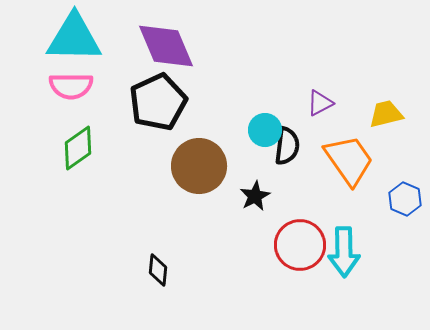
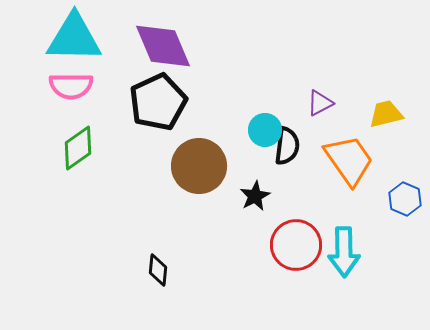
purple diamond: moved 3 px left
red circle: moved 4 px left
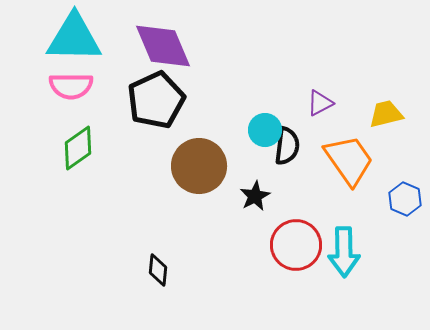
black pentagon: moved 2 px left, 2 px up
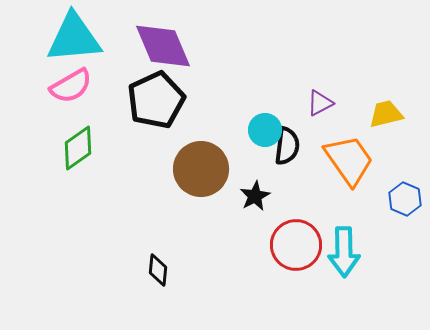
cyan triangle: rotated 6 degrees counterclockwise
pink semicircle: rotated 30 degrees counterclockwise
brown circle: moved 2 px right, 3 px down
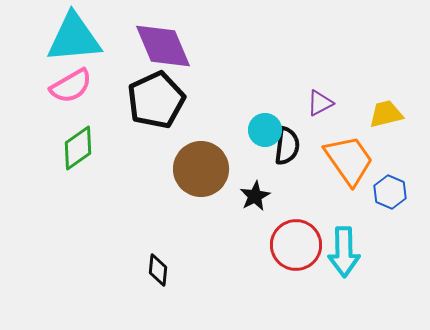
blue hexagon: moved 15 px left, 7 px up
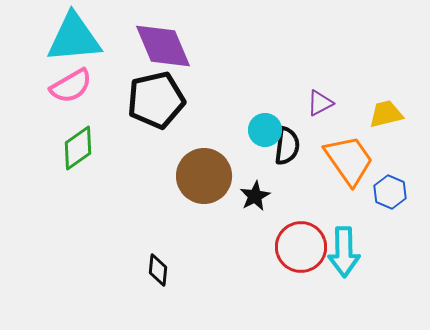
black pentagon: rotated 12 degrees clockwise
brown circle: moved 3 px right, 7 px down
red circle: moved 5 px right, 2 px down
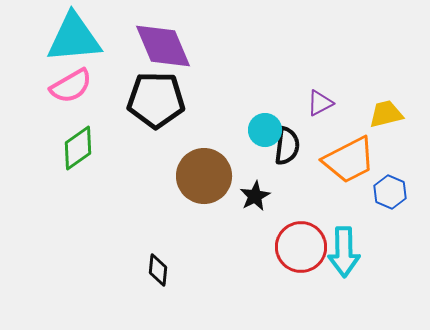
black pentagon: rotated 14 degrees clockwise
orange trapezoid: rotated 98 degrees clockwise
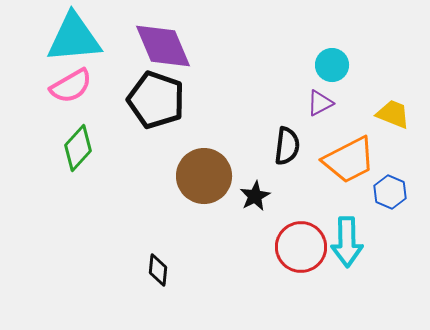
black pentagon: rotated 18 degrees clockwise
yellow trapezoid: moved 7 px right; rotated 36 degrees clockwise
cyan circle: moved 67 px right, 65 px up
green diamond: rotated 12 degrees counterclockwise
cyan arrow: moved 3 px right, 10 px up
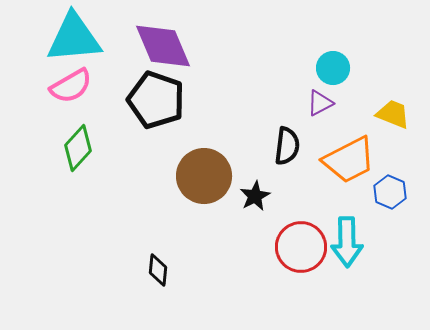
cyan circle: moved 1 px right, 3 px down
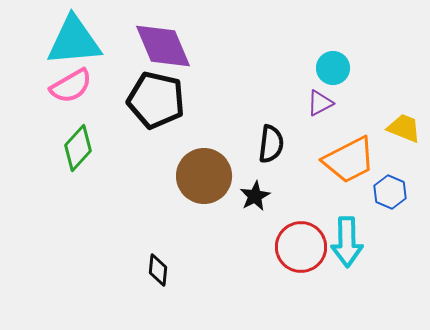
cyan triangle: moved 3 px down
black pentagon: rotated 6 degrees counterclockwise
yellow trapezoid: moved 11 px right, 14 px down
black semicircle: moved 16 px left, 2 px up
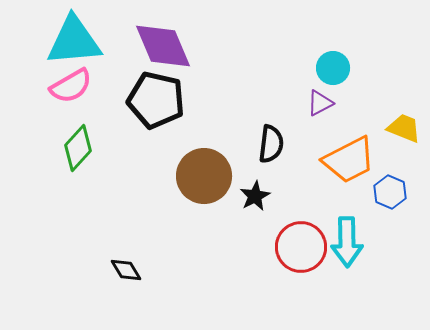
black diamond: moved 32 px left; rotated 36 degrees counterclockwise
